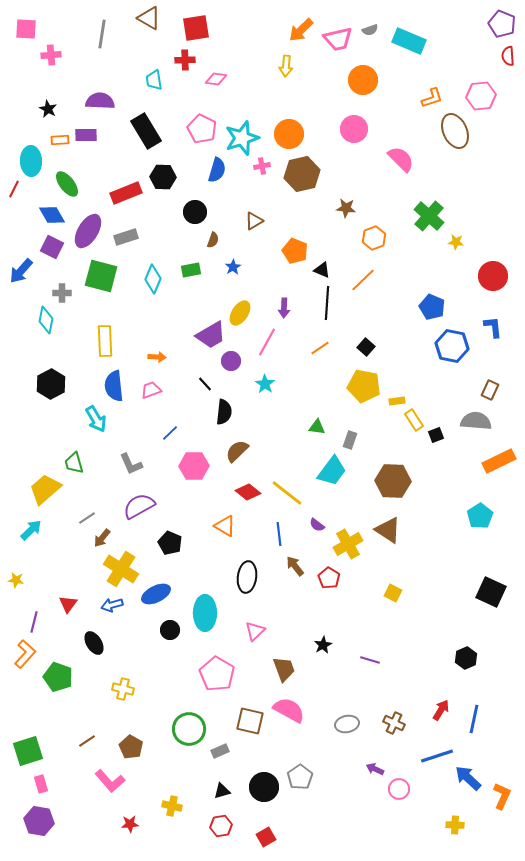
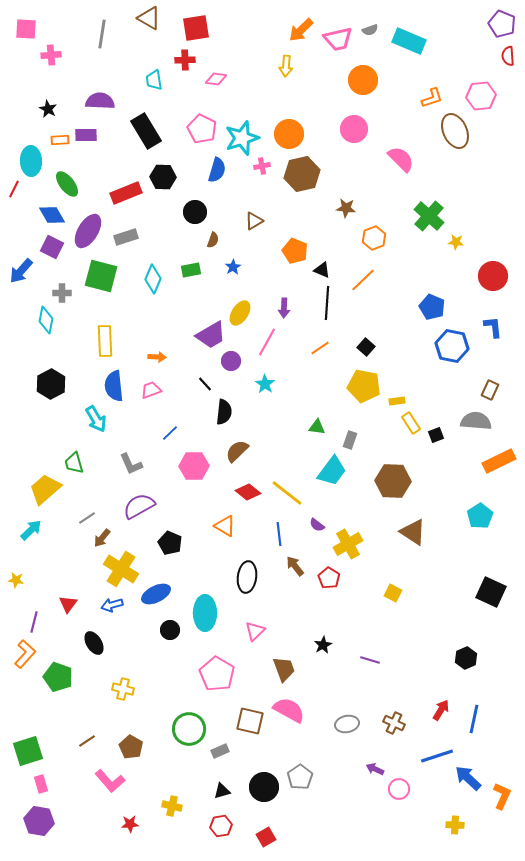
yellow rectangle at (414, 420): moved 3 px left, 3 px down
brown triangle at (388, 530): moved 25 px right, 2 px down
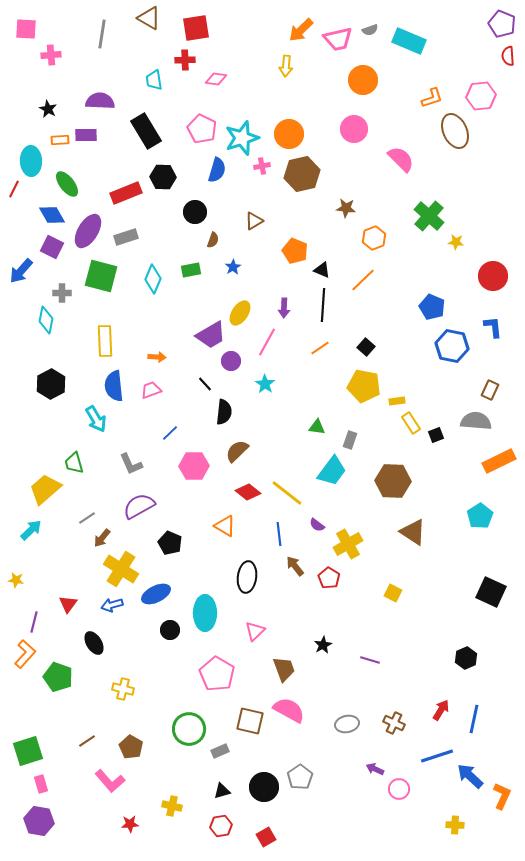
black line at (327, 303): moved 4 px left, 2 px down
blue arrow at (468, 778): moved 2 px right, 2 px up
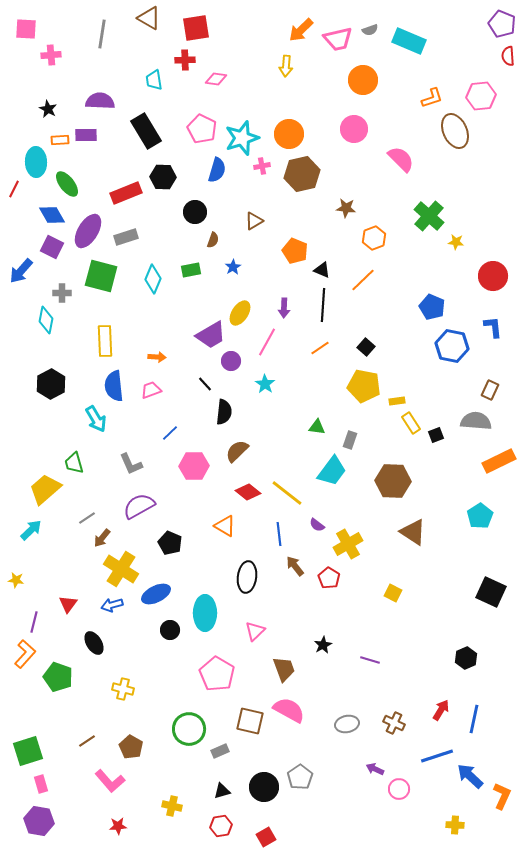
cyan ellipse at (31, 161): moved 5 px right, 1 px down
red star at (130, 824): moved 12 px left, 2 px down
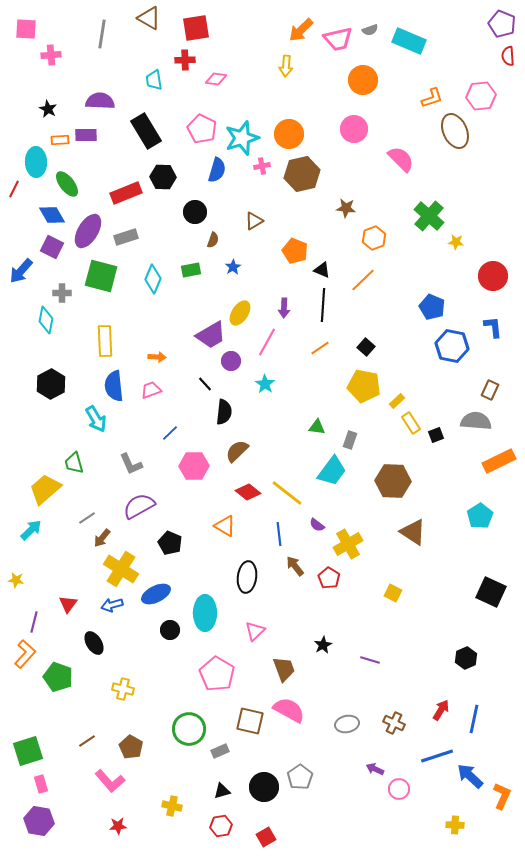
yellow rectangle at (397, 401): rotated 35 degrees counterclockwise
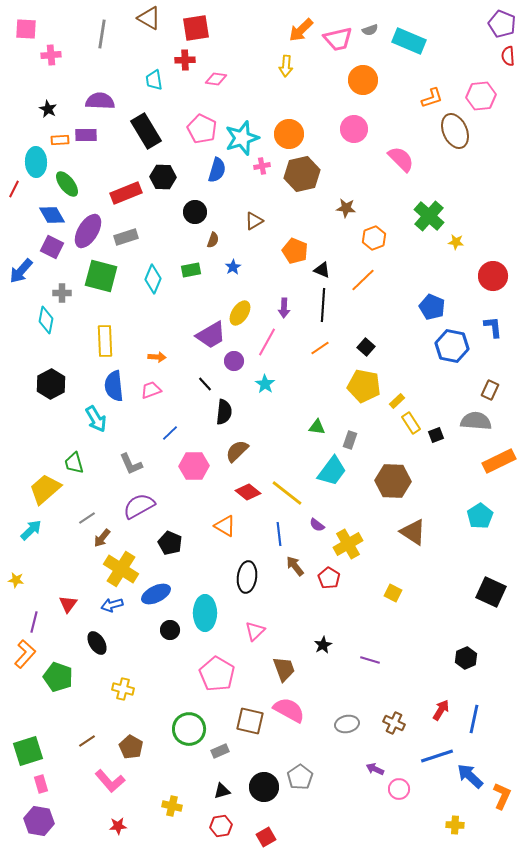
purple circle at (231, 361): moved 3 px right
black ellipse at (94, 643): moved 3 px right
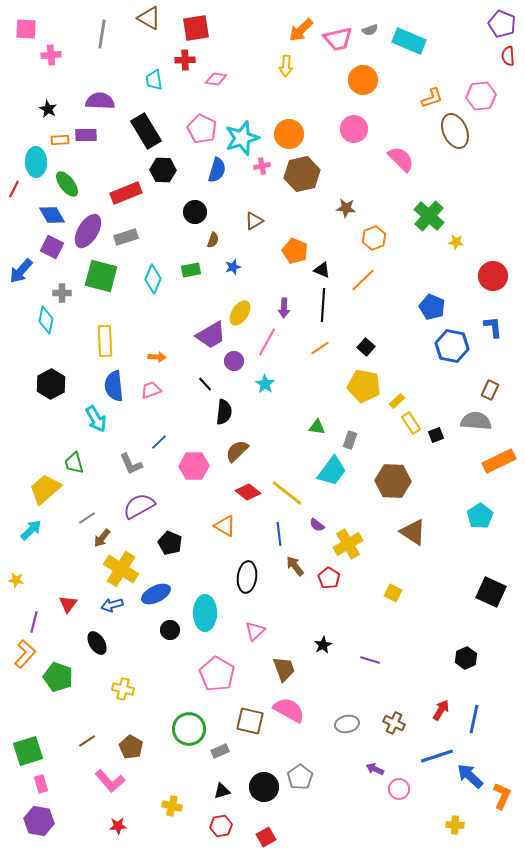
black hexagon at (163, 177): moved 7 px up
blue star at (233, 267): rotated 14 degrees clockwise
blue line at (170, 433): moved 11 px left, 9 px down
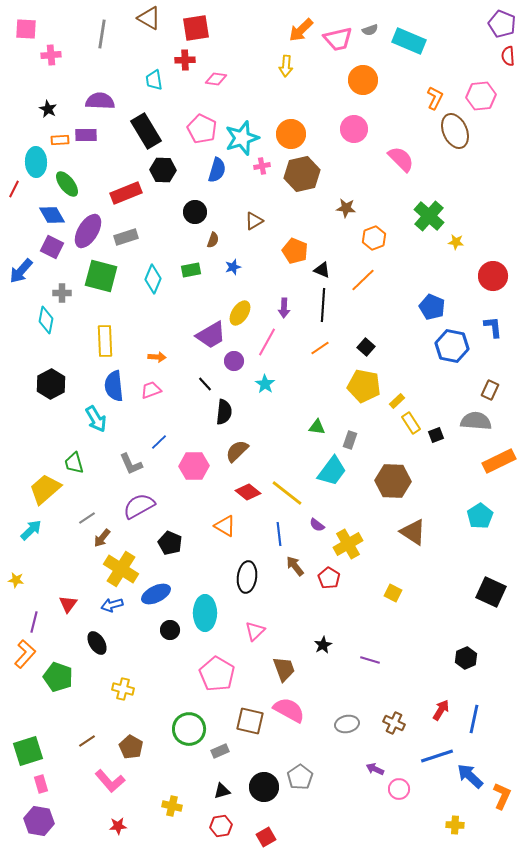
orange L-shape at (432, 98): moved 3 px right; rotated 45 degrees counterclockwise
orange circle at (289, 134): moved 2 px right
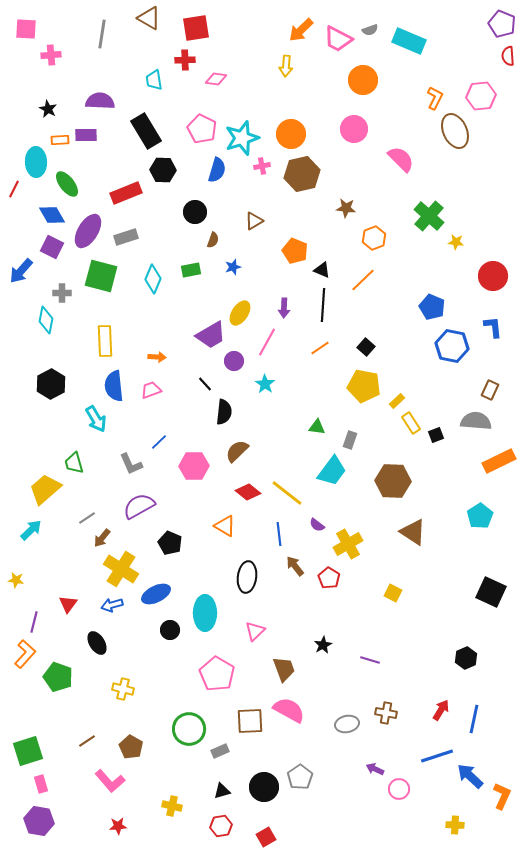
pink trapezoid at (338, 39): rotated 40 degrees clockwise
brown square at (250, 721): rotated 16 degrees counterclockwise
brown cross at (394, 723): moved 8 px left, 10 px up; rotated 15 degrees counterclockwise
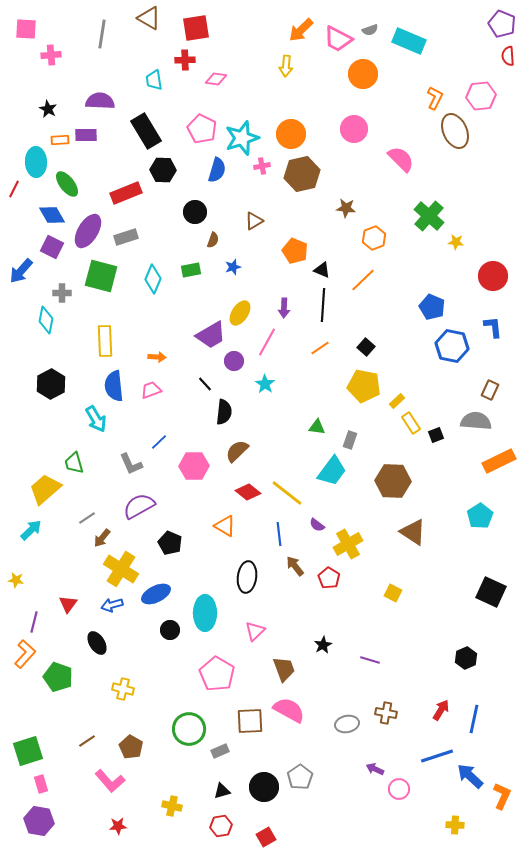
orange circle at (363, 80): moved 6 px up
